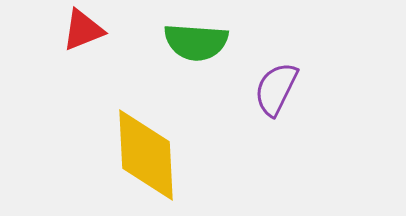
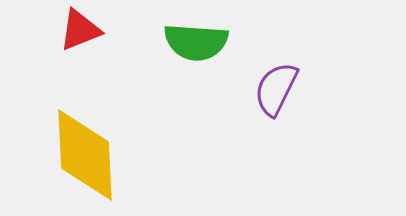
red triangle: moved 3 px left
yellow diamond: moved 61 px left
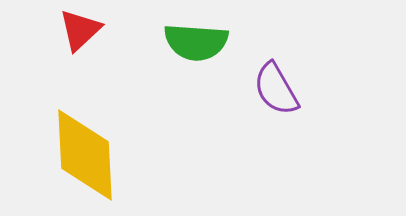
red triangle: rotated 21 degrees counterclockwise
purple semicircle: rotated 56 degrees counterclockwise
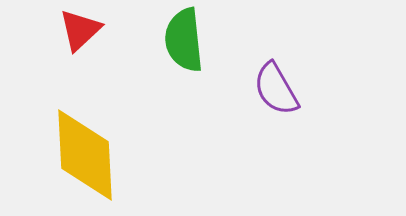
green semicircle: moved 12 px left, 2 px up; rotated 80 degrees clockwise
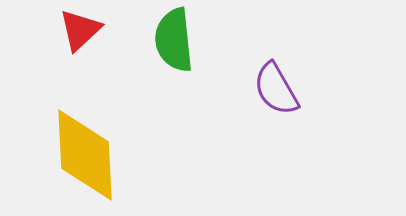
green semicircle: moved 10 px left
